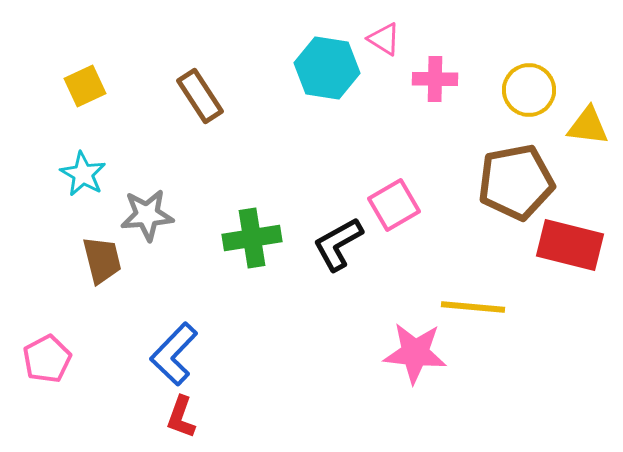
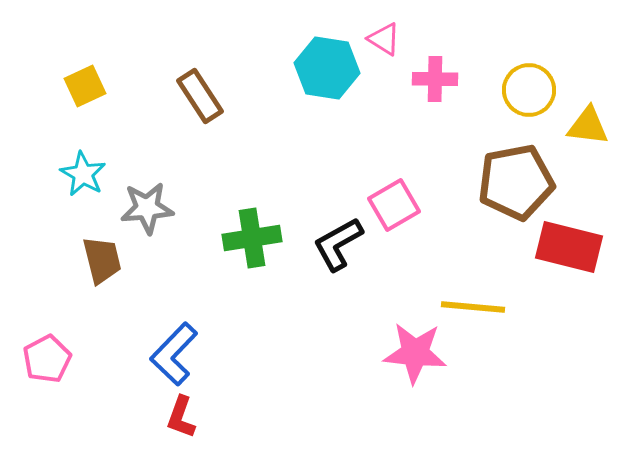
gray star: moved 7 px up
red rectangle: moved 1 px left, 2 px down
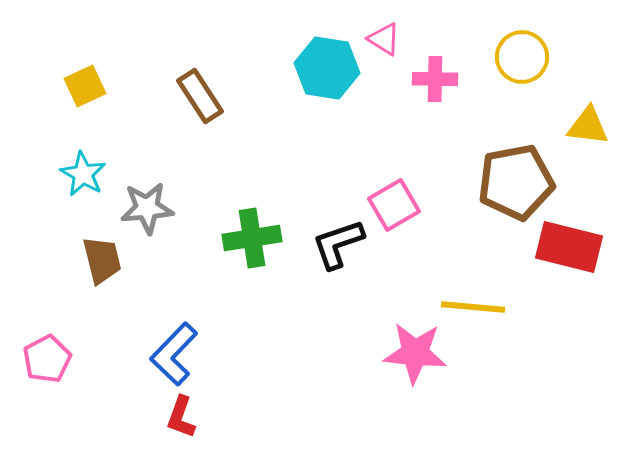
yellow circle: moved 7 px left, 33 px up
black L-shape: rotated 10 degrees clockwise
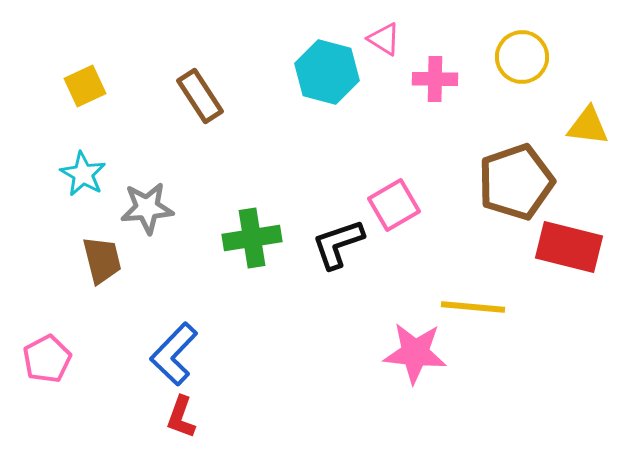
cyan hexagon: moved 4 px down; rotated 6 degrees clockwise
brown pentagon: rotated 8 degrees counterclockwise
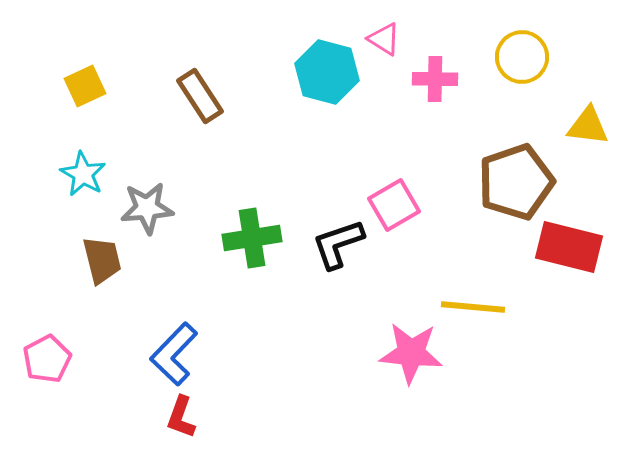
pink star: moved 4 px left
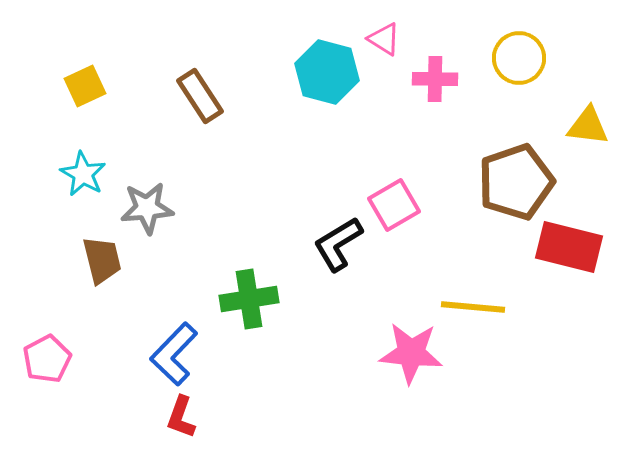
yellow circle: moved 3 px left, 1 px down
green cross: moved 3 px left, 61 px down
black L-shape: rotated 12 degrees counterclockwise
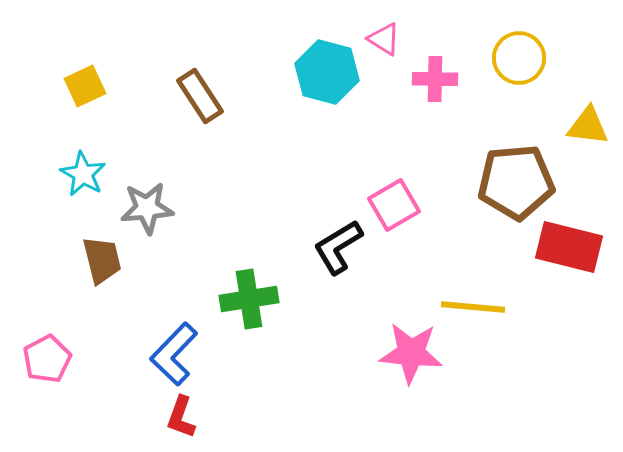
brown pentagon: rotated 14 degrees clockwise
black L-shape: moved 3 px down
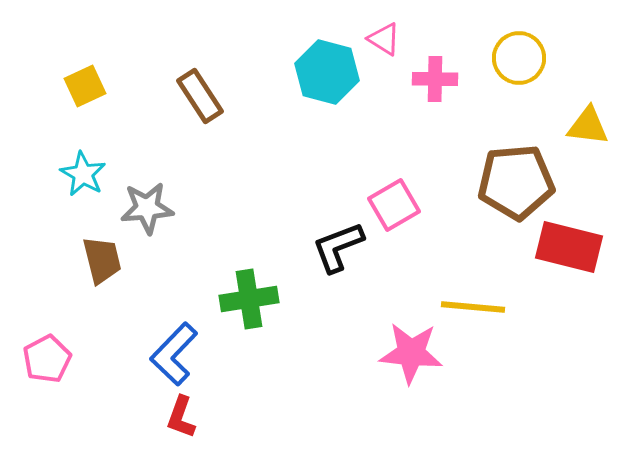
black L-shape: rotated 10 degrees clockwise
